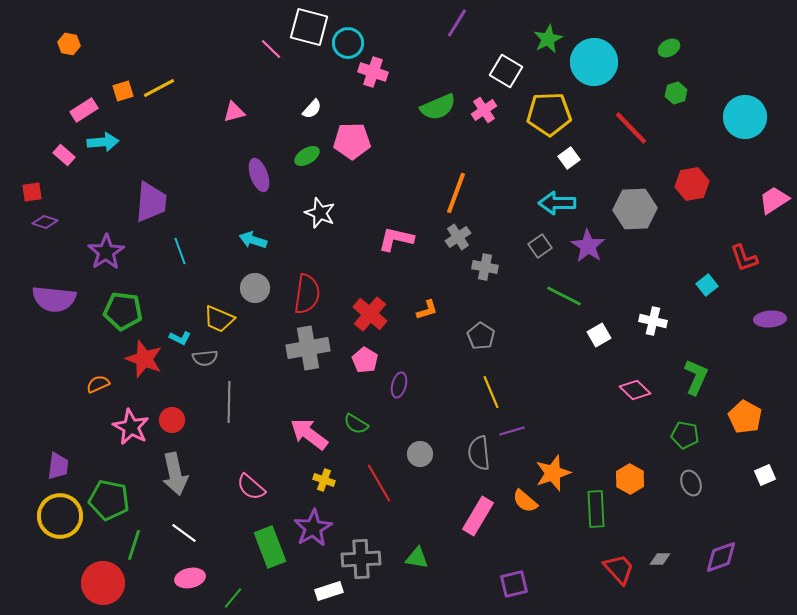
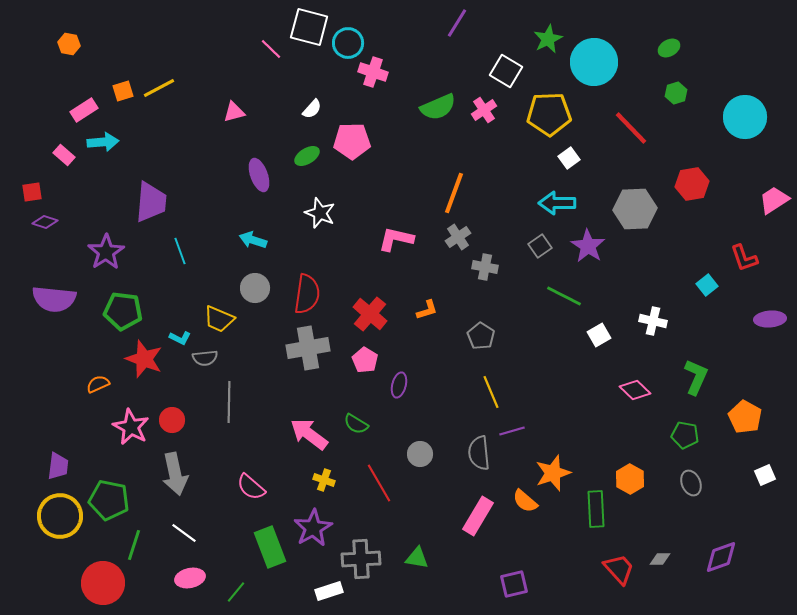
orange line at (456, 193): moved 2 px left
green line at (233, 598): moved 3 px right, 6 px up
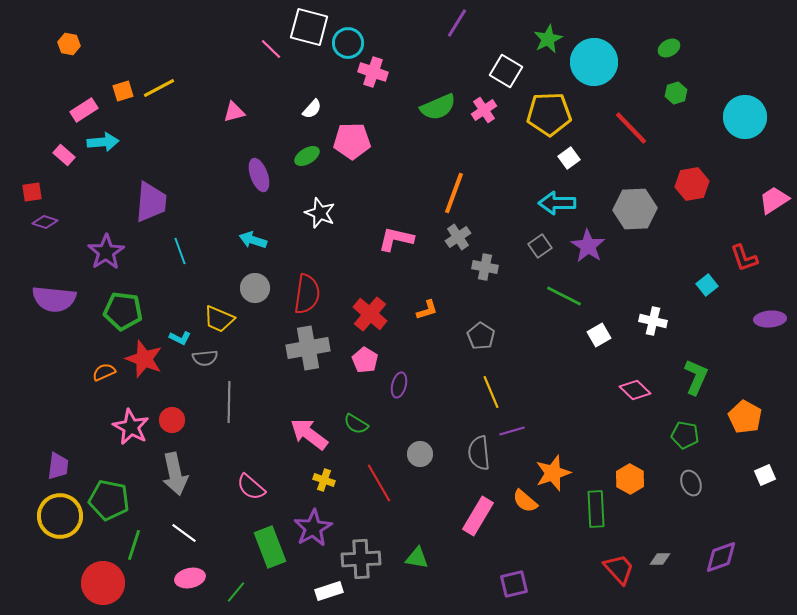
orange semicircle at (98, 384): moved 6 px right, 12 px up
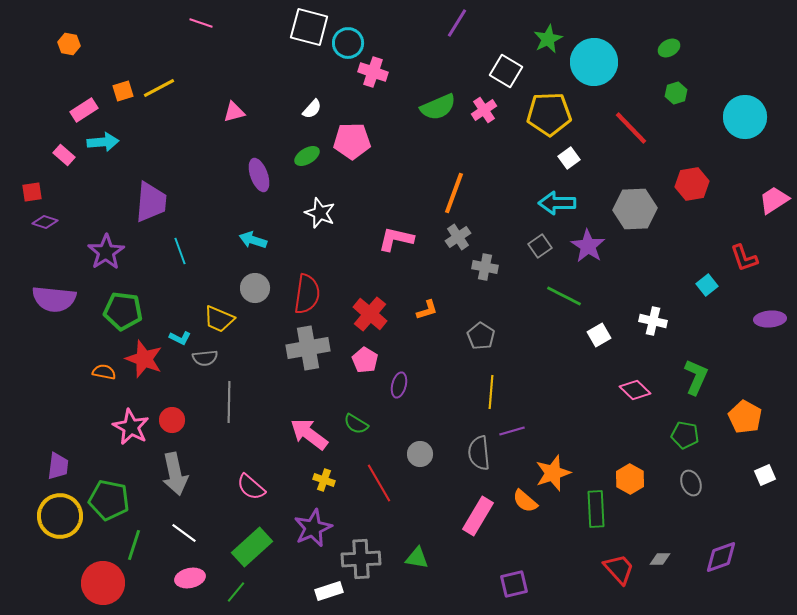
pink line at (271, 49): moved 70 px left, 26 px up; rotated 25 degrees counterclockwise
orange semicircle at (104, 372): rotated 35 degrees clockwise
yellow line at (491, 392): rotated 28 degrees clockwise
purple star at (313, 528): rotated 6 degrees clockwise
green rectangle at (270, 547): moved 18 px left; rotated 69 degrees clockwise
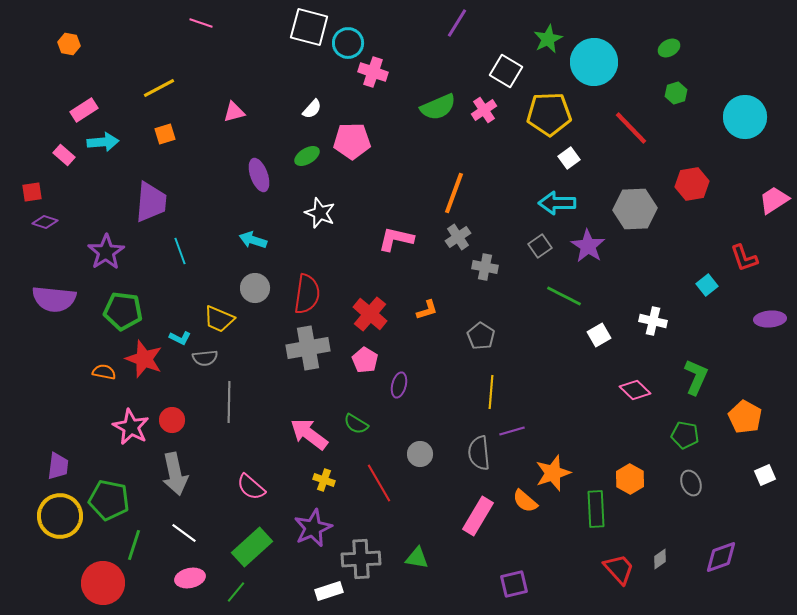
orange square at (123, 91): moved 42 px right, 43 px down
gray diamond at (660, 559): rotated 35 degrees counterclockwise
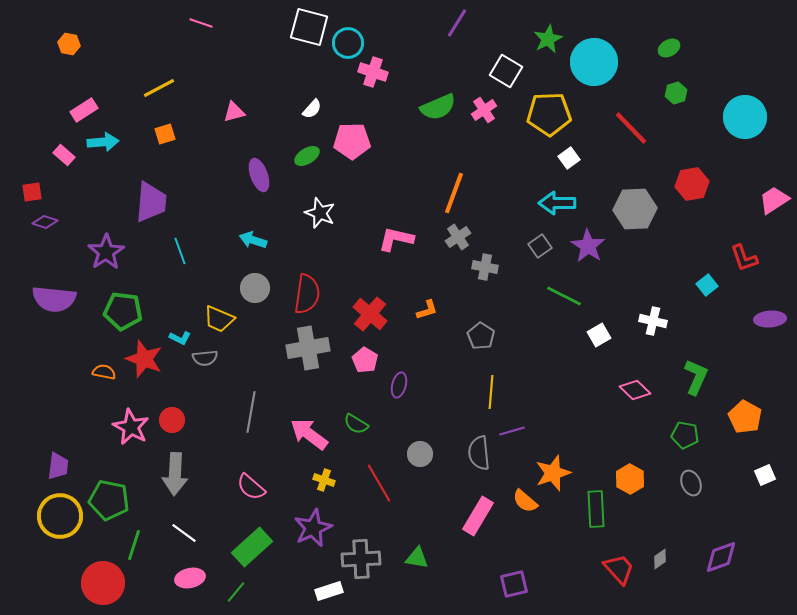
gray line at (229, 402): moved 22 px right, 10 px down; rotated 9 degrees clockwise
gray arrow at (175, 474): rotated 15 degrees clockwise
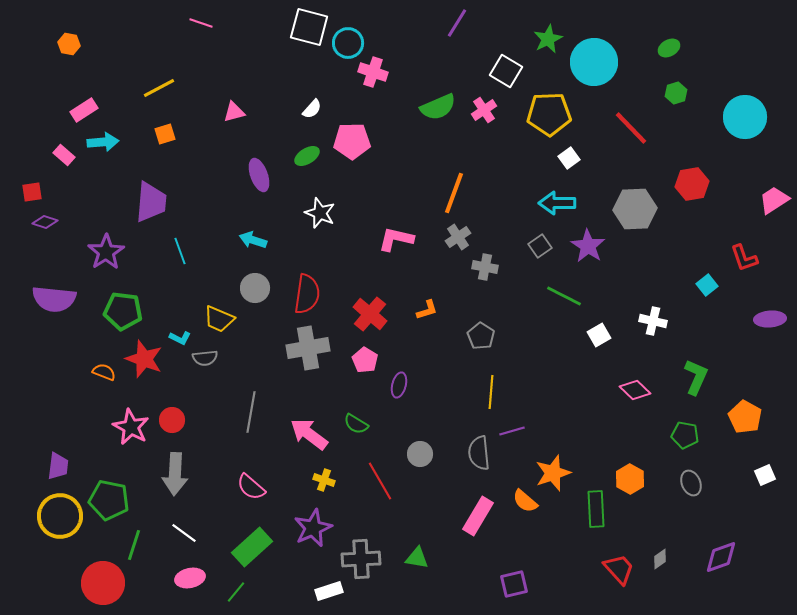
orange semicircle at (104, 372): rotated 10 degrees clockwise
red line at (379, 483): moved 1 px right, 2 px up
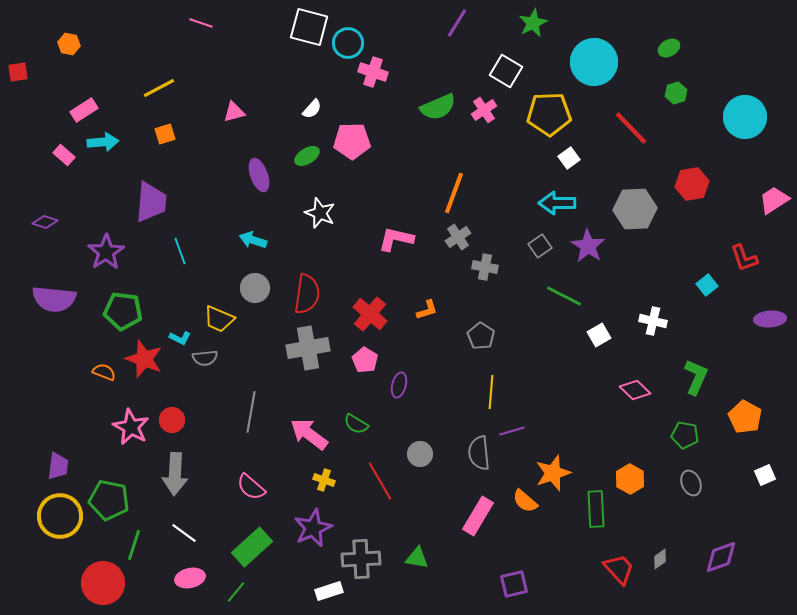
green star at (548, 39): moved 15 px left, 16 px up
red square at (32, 192): moved 14 px left, 120 px up
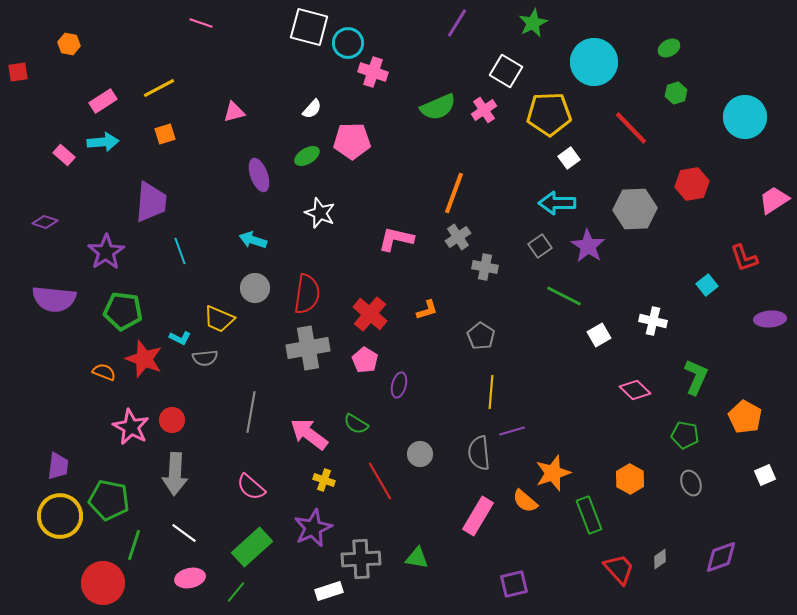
pink rectangle at (84, 110): moved 19 px right, 9 px up
green rectangle at (596, 509): moved 7 px left, 6 px down; rotated 18 degrees counterclockwise
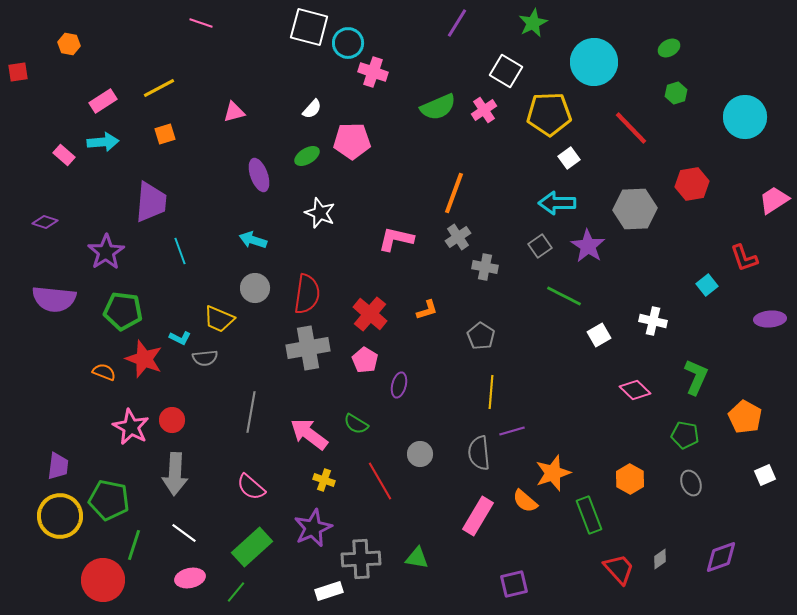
red circle at (103, 583): moved 3 px up
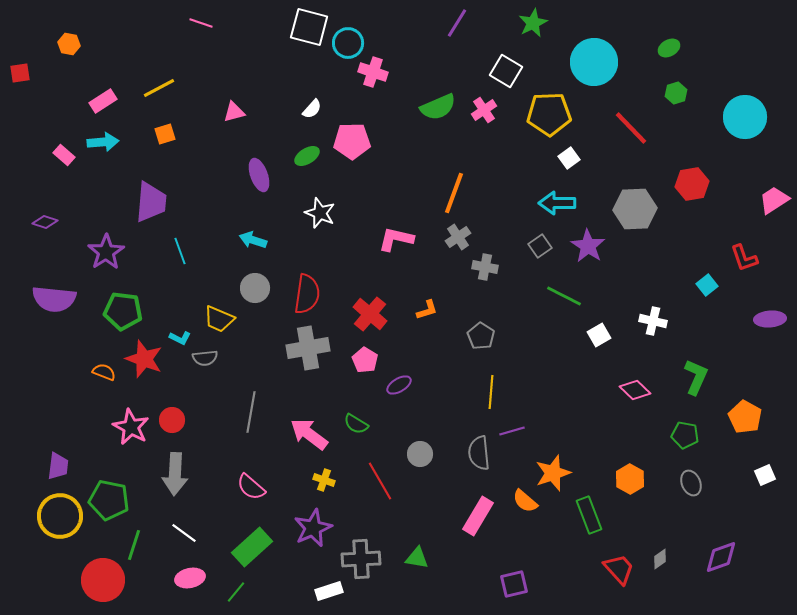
red square at (18, 72): moved 2 px right, 1 px down
purple ellipse at (399, 385): rotated 45 degrees clockwise
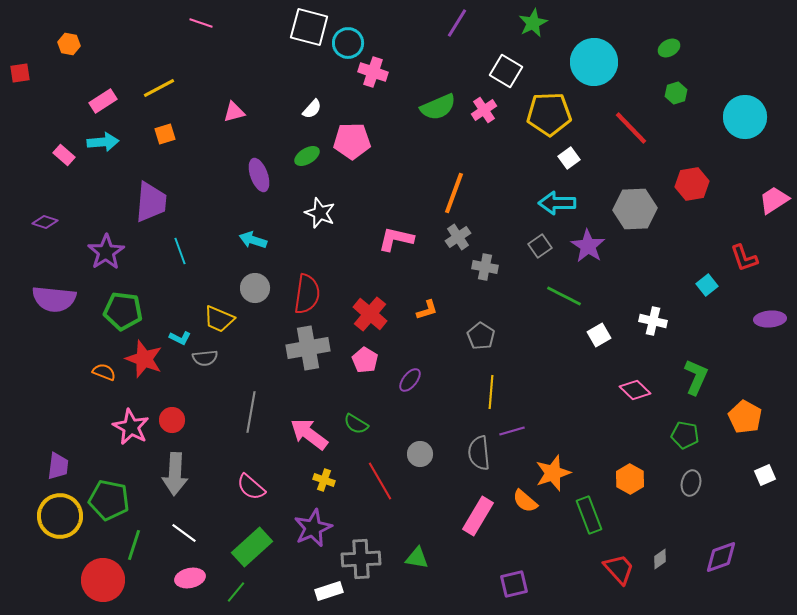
purple ellipse at (399, 385): moved 11 px right, 5 px up; rotated 20 degrees counterclockwise
gray ellipse at (691, 483): rotated 35 degrees clockwise
